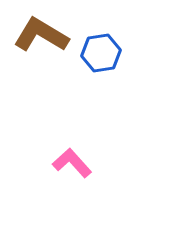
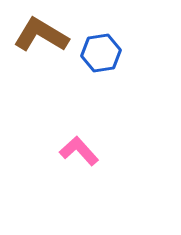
pink L-shape: moved 7 px right, 12 px up
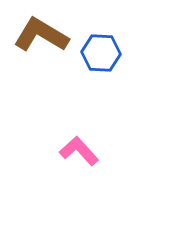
blue hexagon: rotated 12 degrees clockwise
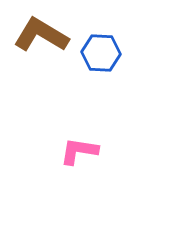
pink L-shape: rotated 39 degrees counterclockwise
